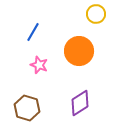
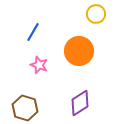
brown hexagon: moved 2 px left
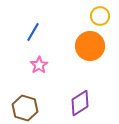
yellow circle: moved 4 px right, 2 px down
orange circle: moved 11 px right, 5 px up
pink star: rotated 18 degrees clockwise
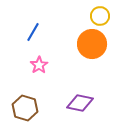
orange circle: moved 2 px right, 2 px up
purple diamond: rotated 44 degrees clockwise
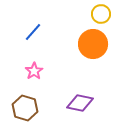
yellow circle: moved 1 px right, 2 px up
blue line: rotated 12 degrees clockwise
orange circle: moved 1 px right
pink star: moved 5 px left, 6 px down
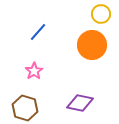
blue line: moved 5 px right
orange circle: moved 1 px left, 1 px down
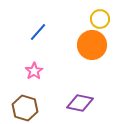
yellow circle: moved 1 px left, 5 px down
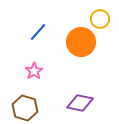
orange circle: moved 11 px left, 3 px up
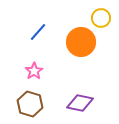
yellow circle: moved 1 px right, 1 px up
brown hexagon: moved 5 px right, 4 px up
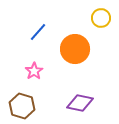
orange circle: moved 6 px left, 7 px down
brown hexagon: moved 8 px left, 2 px down
